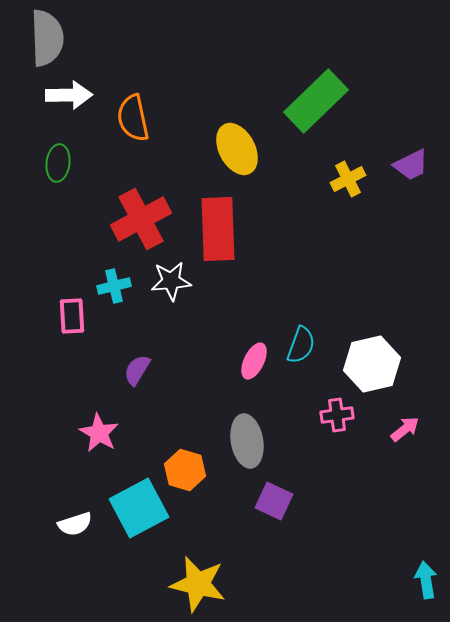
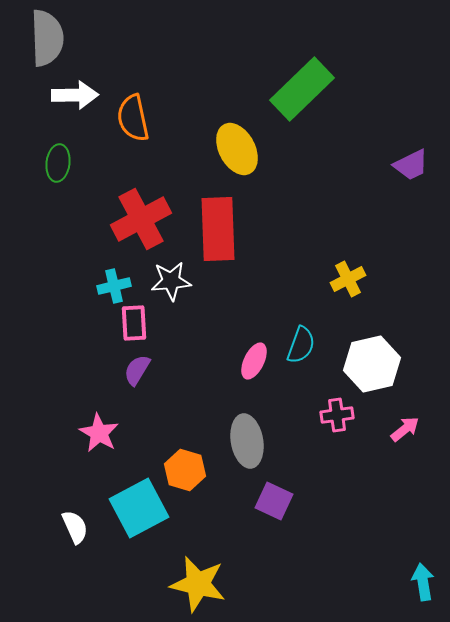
white arrow: moved 6 px right
green rectangle: moved 14 px left, 12 px up
yellow cross: moved 100 px down
pink rectangle: moved 62 px right, 7 px down
white semicircle: moved 3 px down; rotated 96 degrees counterclockwise
cyan arrow: moved 3 px left, 2 px down
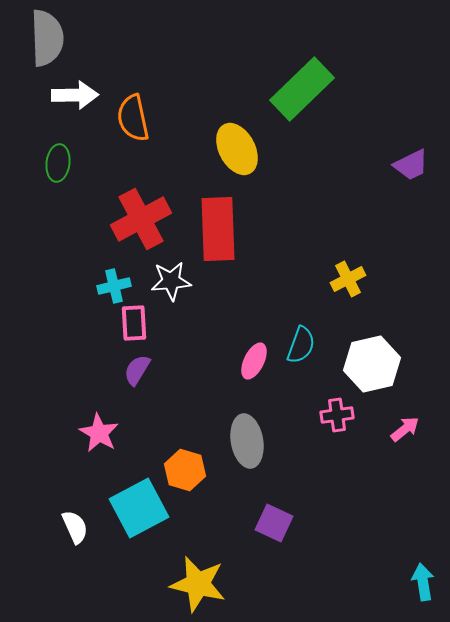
purple square: moved 22 px down
